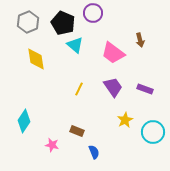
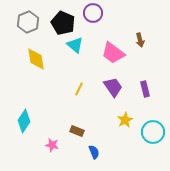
purple rectangle: rotated 56 degrees clockwise
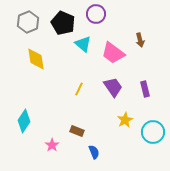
purple circle: moved 3 px right, 1 px down
cyan triangle: moved 8 px right, 1 px up
pink star: rotated 24 degrees clockwise
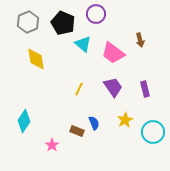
blue semicircle: moved 29 px up
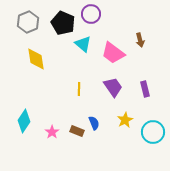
purple circle: moved 5 px left
yellow line: rotated 24 degrees counterclockwise
pink star: moved 13 px up
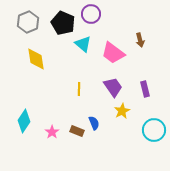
yellow star: moved 3 px left, 9 px up
cyan circle: moved 1 px right, 2 px up
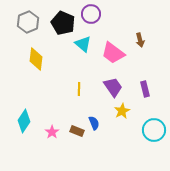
yellow diamond: rotated 15 degrees clockwise
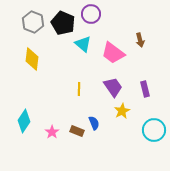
gray hexagon: moved 5 px right; rotated 15 degrees counterclockwise
yellow diamond: moved 4 px left
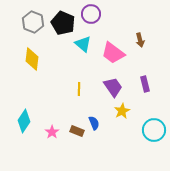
purple rectangle: moved 5 px up
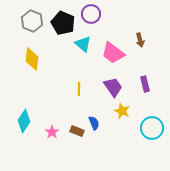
gray hexagon: moved 1 px left, 1 px up
yellow star: rotated 21 degrees counterclockwise
cyan circle: moved 2 px left, 2 px up
